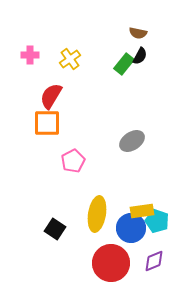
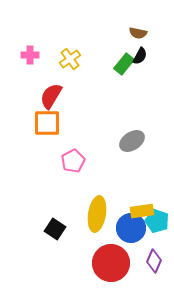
purple diamond: rotated 45 degrees counterclockwise
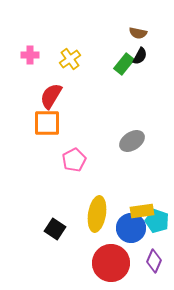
pink pentagon: moved 1 px right, 1 px up
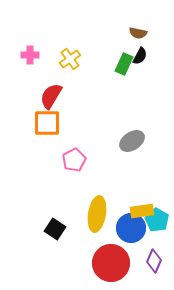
green rectangle: rotated 15 degrees counterclockwise
cyan pentagon: moved 1 px up; rotated 10 degrees clockwise
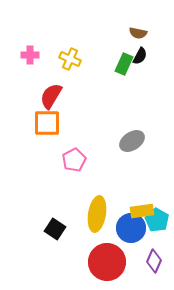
yellow cross: rotated 30 degrees counterclockwise
red circle: moved 4 px left, 1 px up
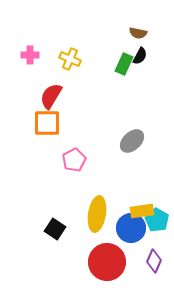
gray ellipse: rotated 10 degrees counterclockwise
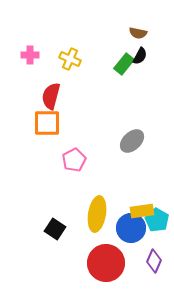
green rectangle: rotated 15 degrees clockwise
red semicircle: rotated 16 degrees counterclockwise
red circle: moved 1 px left, 1 px down
